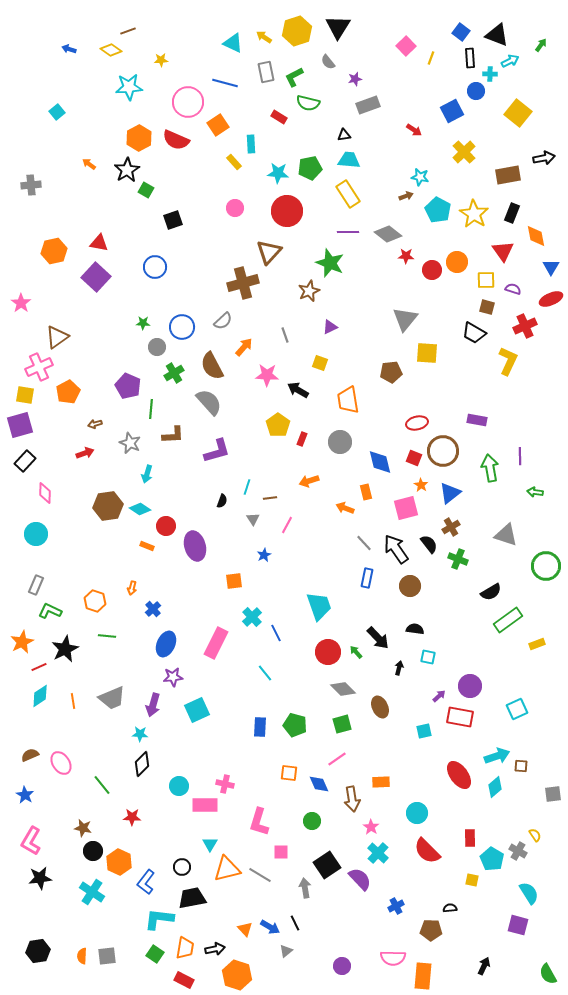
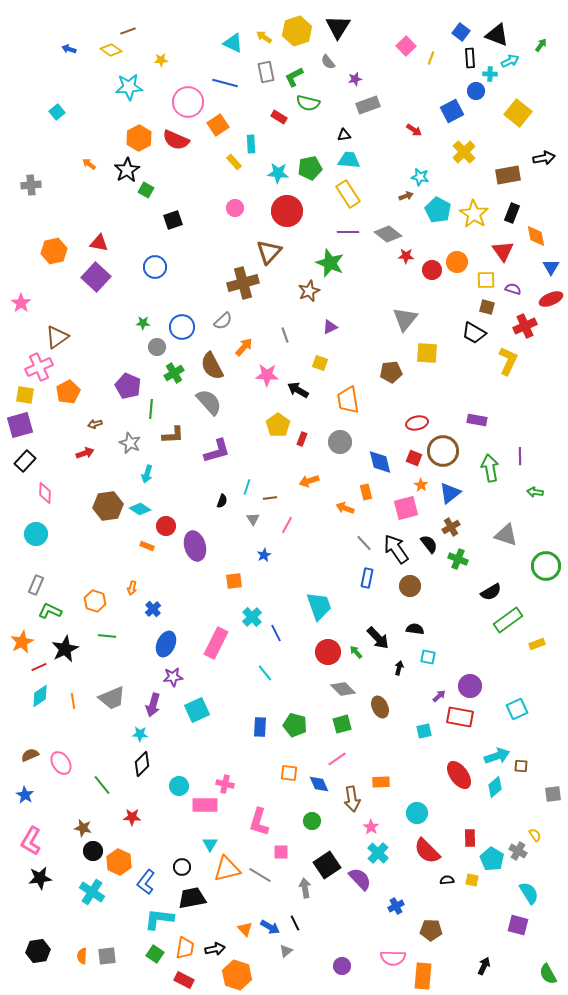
black semicircle at (450, 908): moved 3 px left, 28 px up
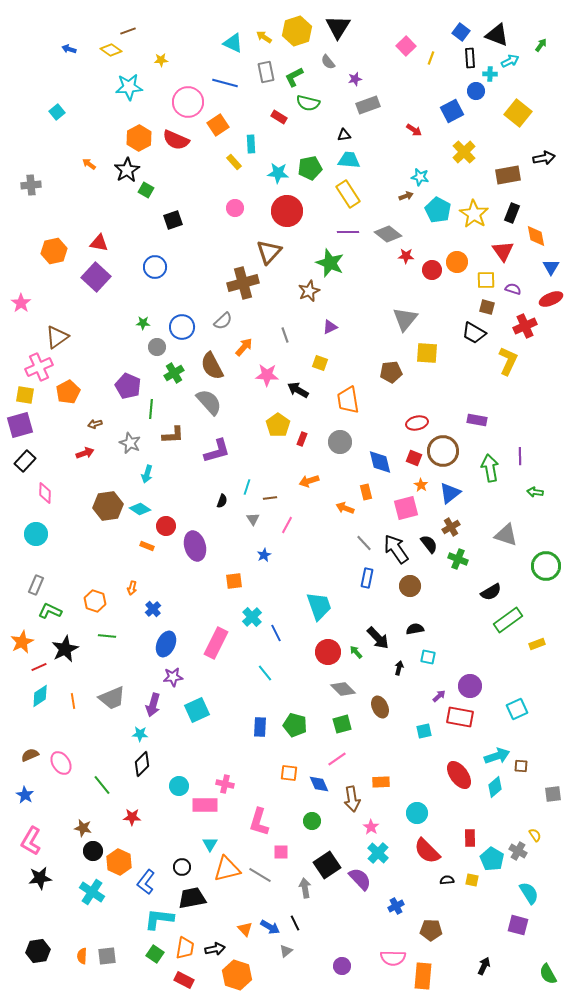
black semicircle at (415, 629): rotated 18 degrees counterclockwise
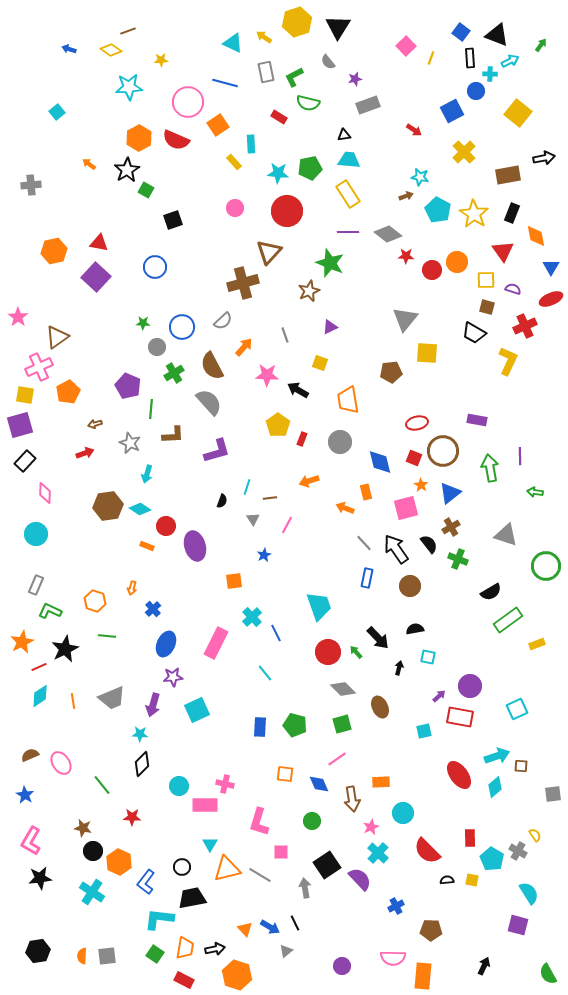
yellow hexagon at (297, 31): moved 9 px up
pink star at (21, 303): moved 3 px left, 14 px down
orange square at (289, 773): moved 4 px left, 1 px down
cyan circle at (417, 813): moved 14 px left
pink star at (371, 827): rotated 14 degrees clockwise
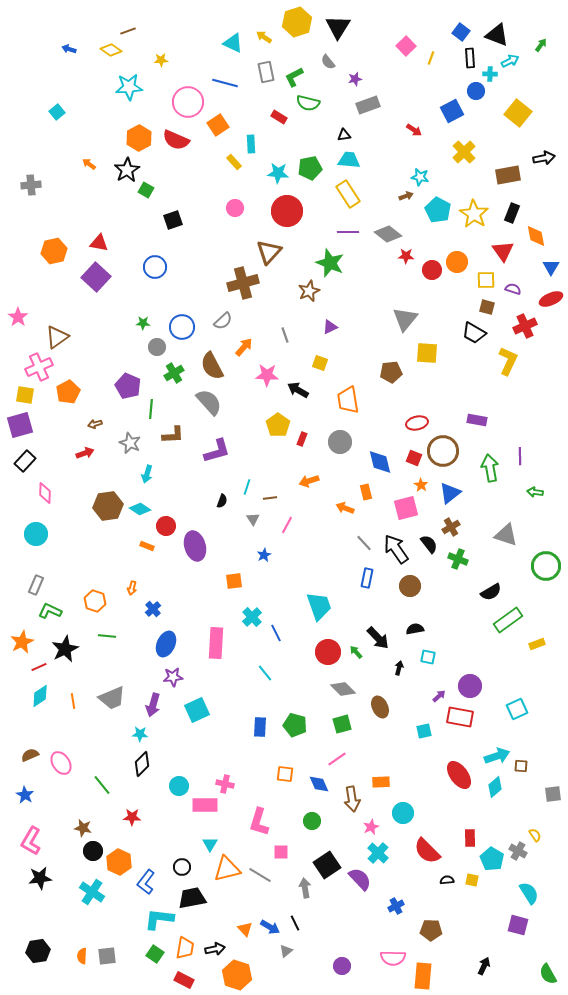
pink rectangle at (216, 643): rotated 24 degrees counterclockwise
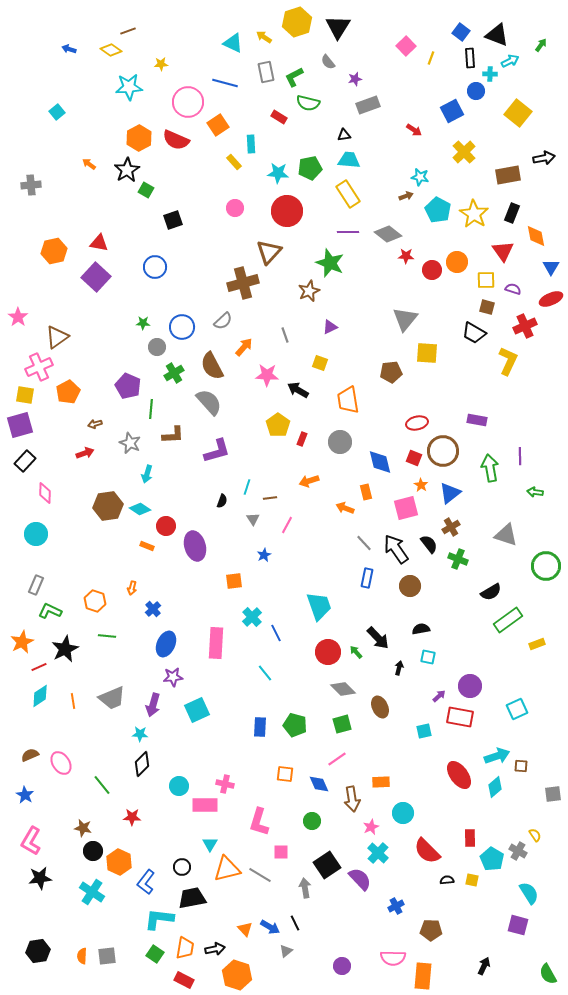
yellow star at (161, 60): moved 4 px down
black semicircle at (415, 629): moved 6 px right
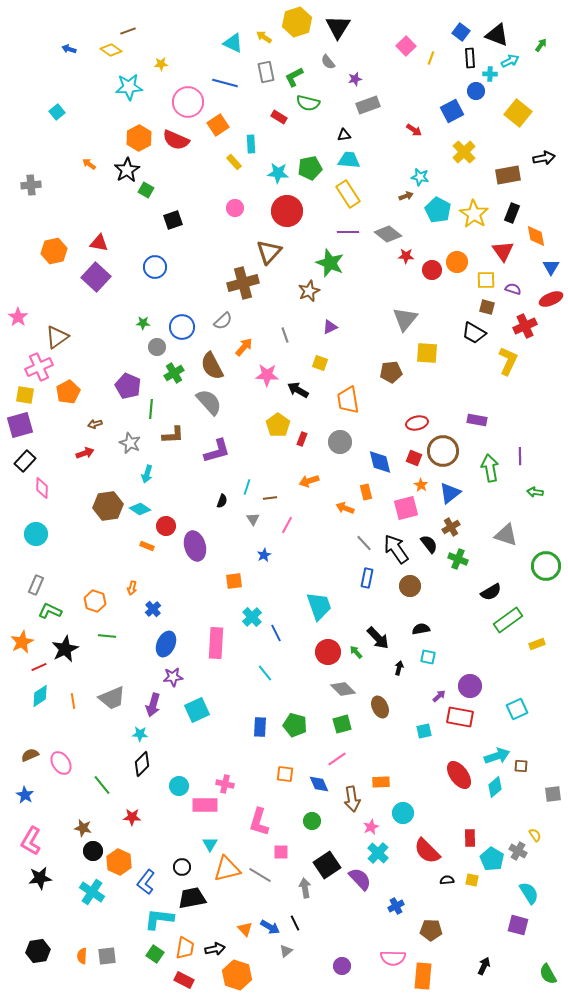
pink diamond at (45, 493): moved 3 px left, 5 px up
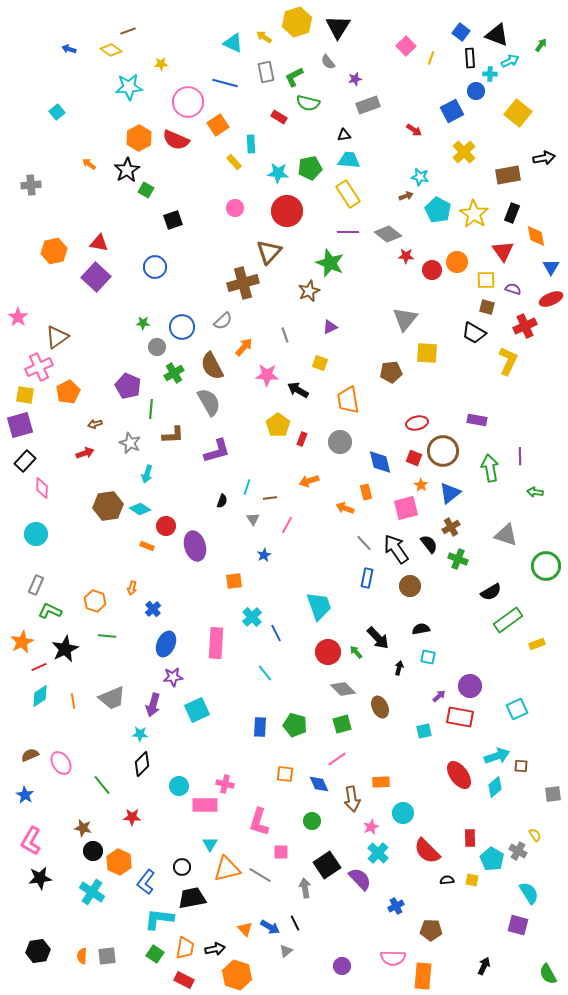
gray semicircle at (209, 402): rotated 12 degrees clockwise
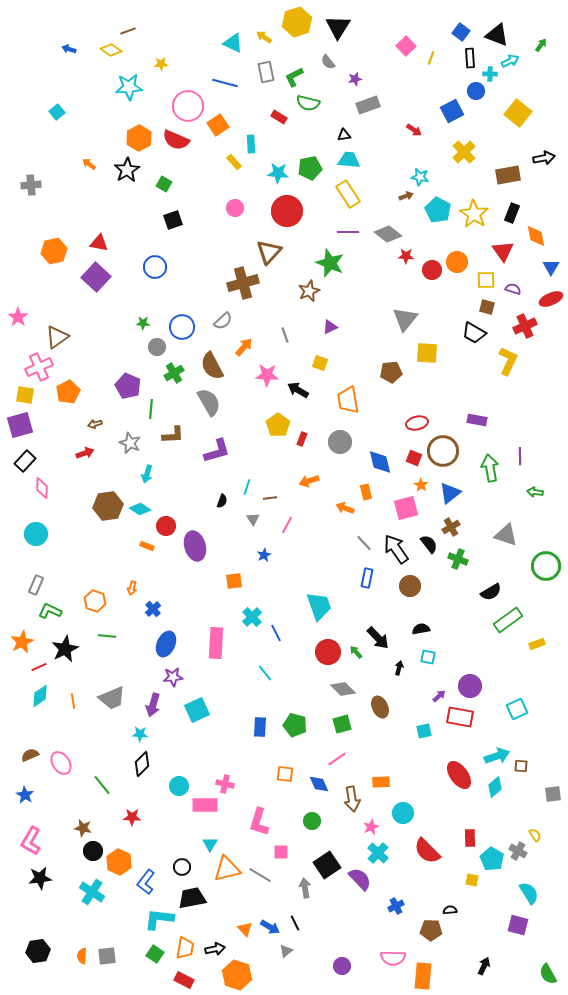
pink circle at (188, 102): moved 4 px down
green square at (146, 190): moved 18 px right, 6 px up
black semicircle at (447, 880): moved 3 px right, 30 px down
